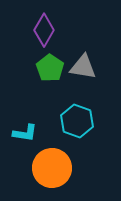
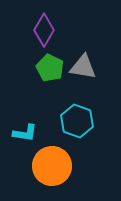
green pentagon: rotated 8 degrees counterclockwise
orange circle: moved 2 px up
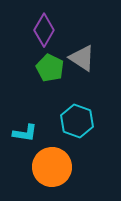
gray triangle: moved 1 px left, 9 px up; rotated 24 degrees clockwise
orange circle: moved 1 px down
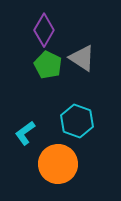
green pentagon: moved 2 px left, 3 px up
cyan L-shape: rotated 135 degrees clockwise
orange circle: moved 6 px right, 3 px up
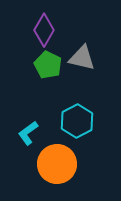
gray triangle: rotated 20 degrees counterclockwise
cyan hexagon: rotated 12 degrees clockwise
cyan L-shape: moved 3 px right
orange circle: moved 1 px left
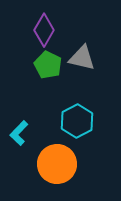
cyan L-shape: moved 9 px left; rotated 10 degrees counterclockwise
